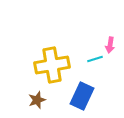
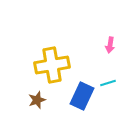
cyan line: moved 13 px right, 24 px down
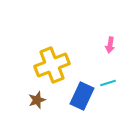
yellow cross: rotated 12 degrees counterclockwise
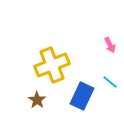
pink arrow: rotated 35 degrees counterclockwise
cyan line: moved 2 px right, 1 px up; rotated 56 degrees clockwise
brown star: rotated 18 degrees counterclockwise
